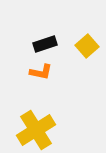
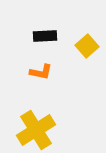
black rectangle: moved 8 px up; rotated 15 degrees clockwise
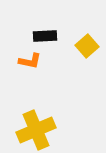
orange L-shape: moved 11 px left, 11 px up
yellow cross: rotated 9 degrees clockwise
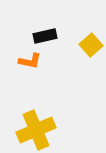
black rectangle: rotated 10 degrees counterclockwise
yellow square: moved 4 px right, 1 px up
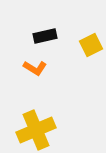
yellow square: rotated 15 degrees clockwise
orange L-shape: moved 5 px right, 7 px down; rotated 20 degrees clockwise
